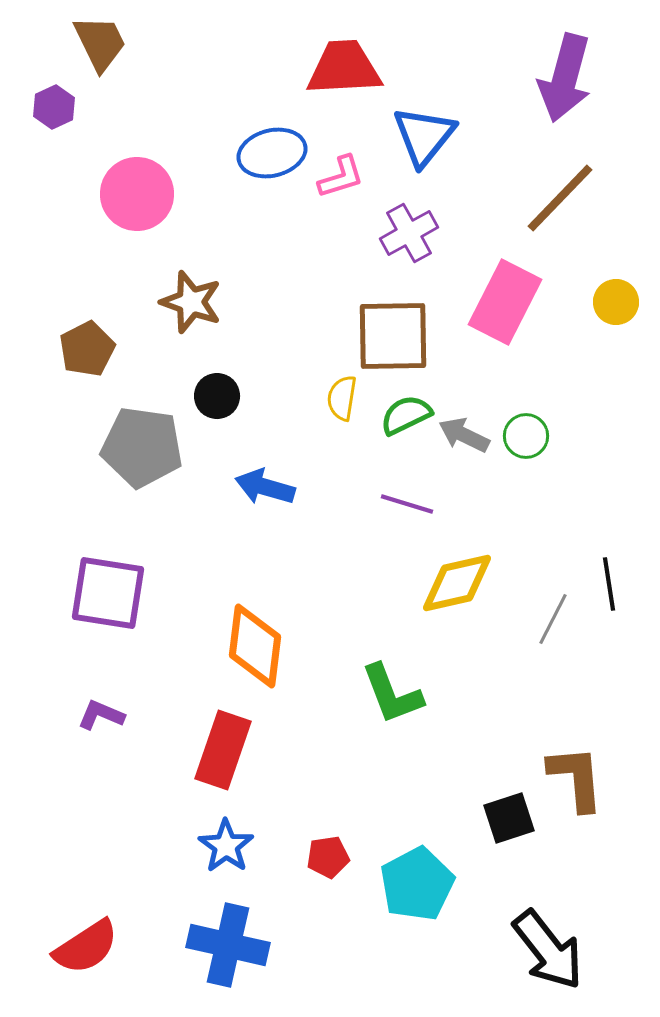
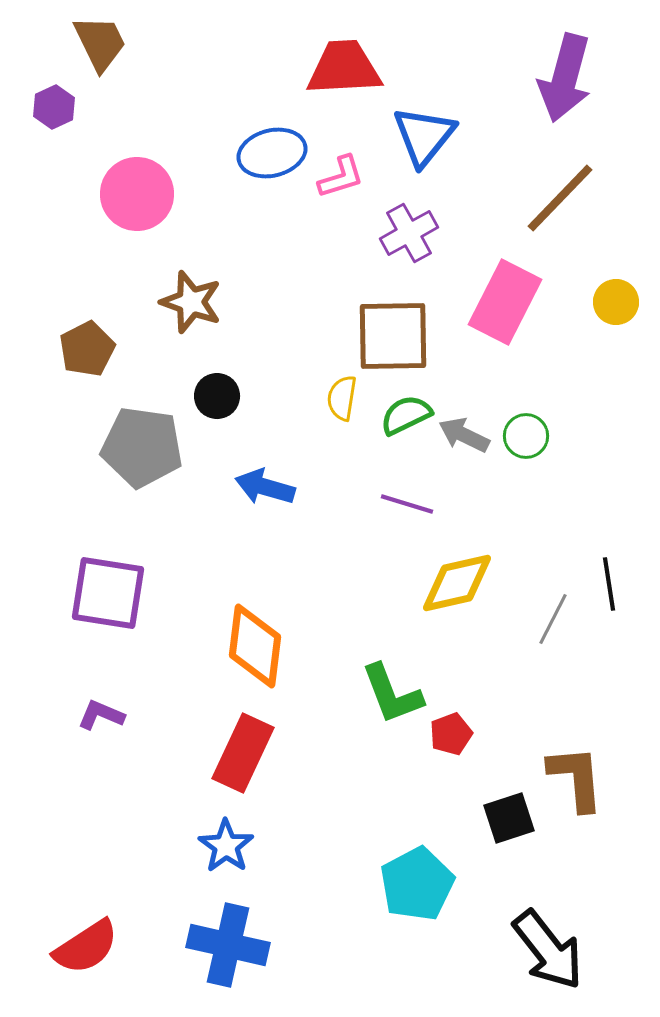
red rectangle: moved 20 px right, 3 px down; rotated 6 degrees clockwise
red pentagon: moved 123 px right, 123 px up; rotated 12 degrees counterclockwise
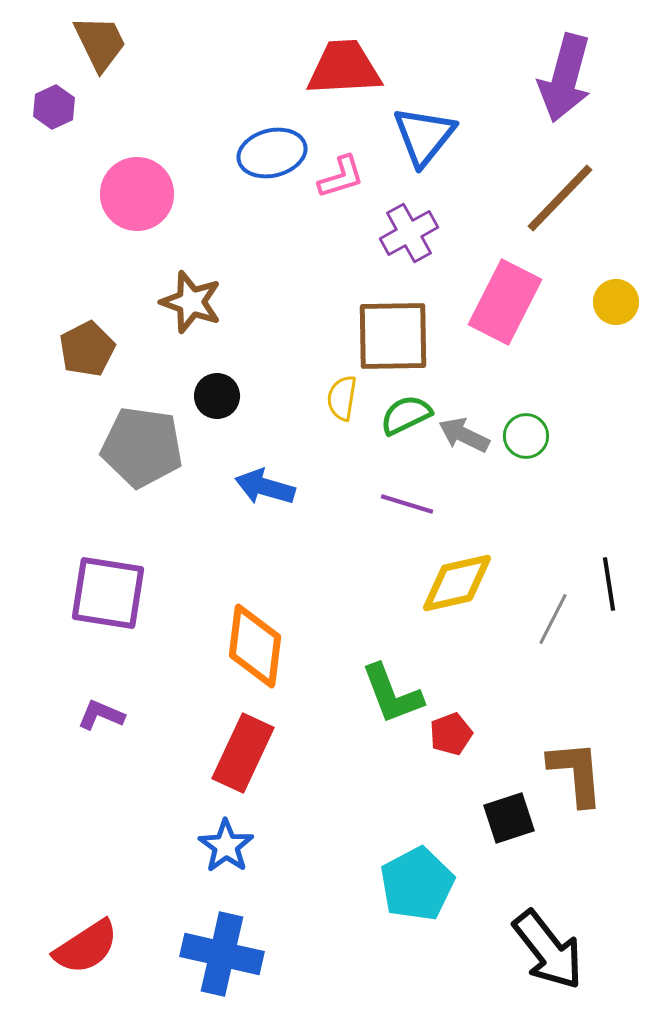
brown L-shape: moved 5 px up
blue cross: moved 6 px left, 9 px down
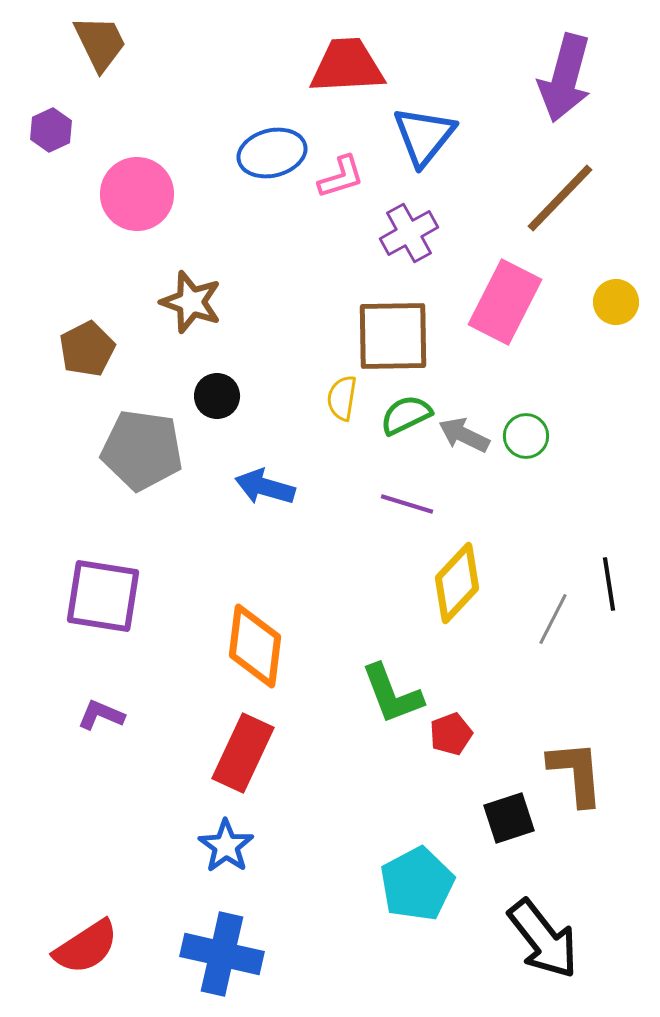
red trapezoid: moved 3 px right, 2 px up
purple hexagon: moved 3 px left, 23 px down
gray pentagon: moved 3 px down
yellow diamond: rotated 34 degrees counterclockwise
purple square: moved 5 px left, 3 px down
black arrow: moved 5 px left, 11 px up
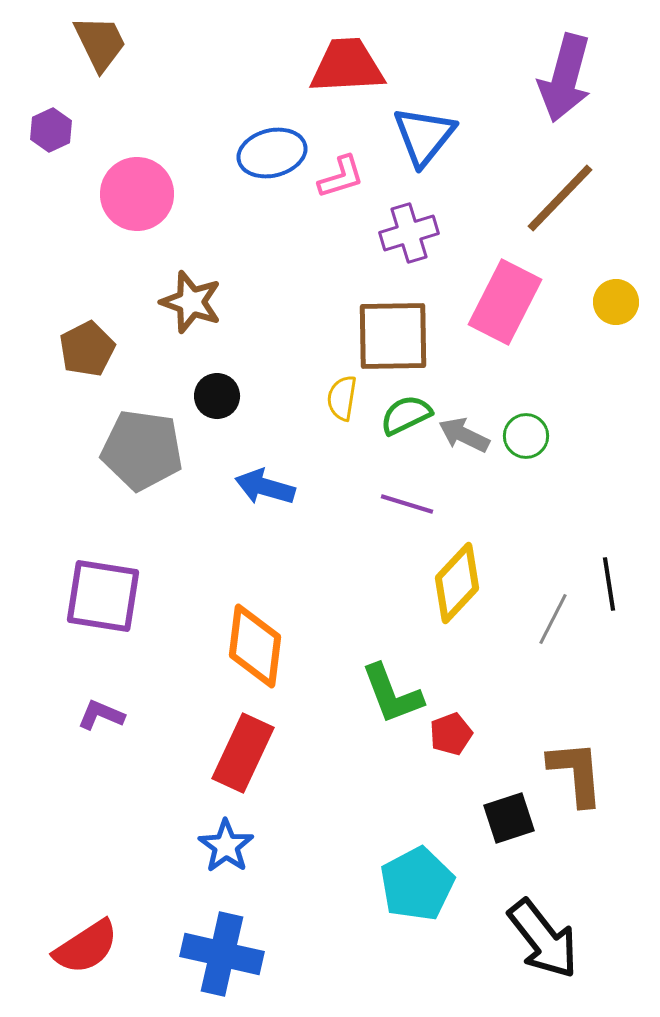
purple cross: rotated 12 degrees clockwise
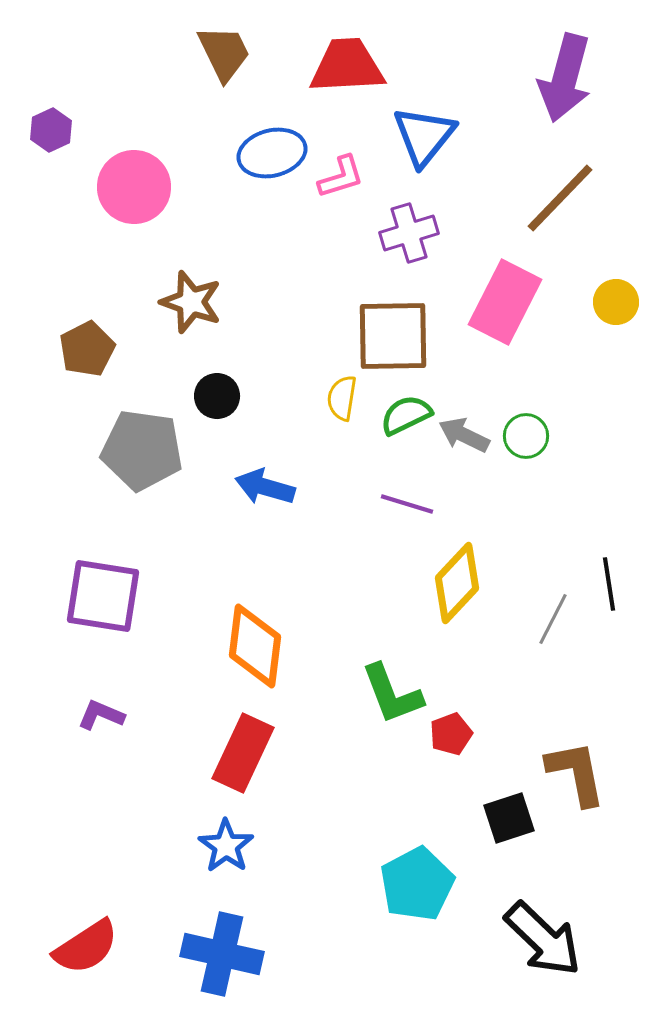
brown trapezoid: moved 124 px right, 10 px down
pink circle: moved 3 px left, 7 px up
brown L-shape: rotated 6 degrees counterclockwise
black arrow: rotated 8 degrees counterclockwise
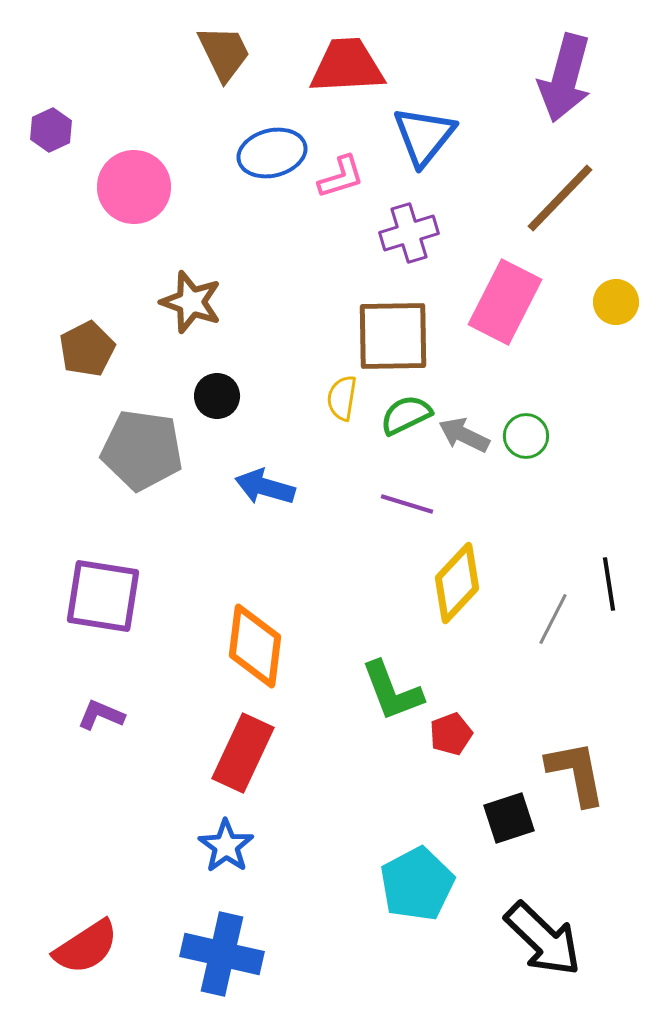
green L-shape: moved 3 px up
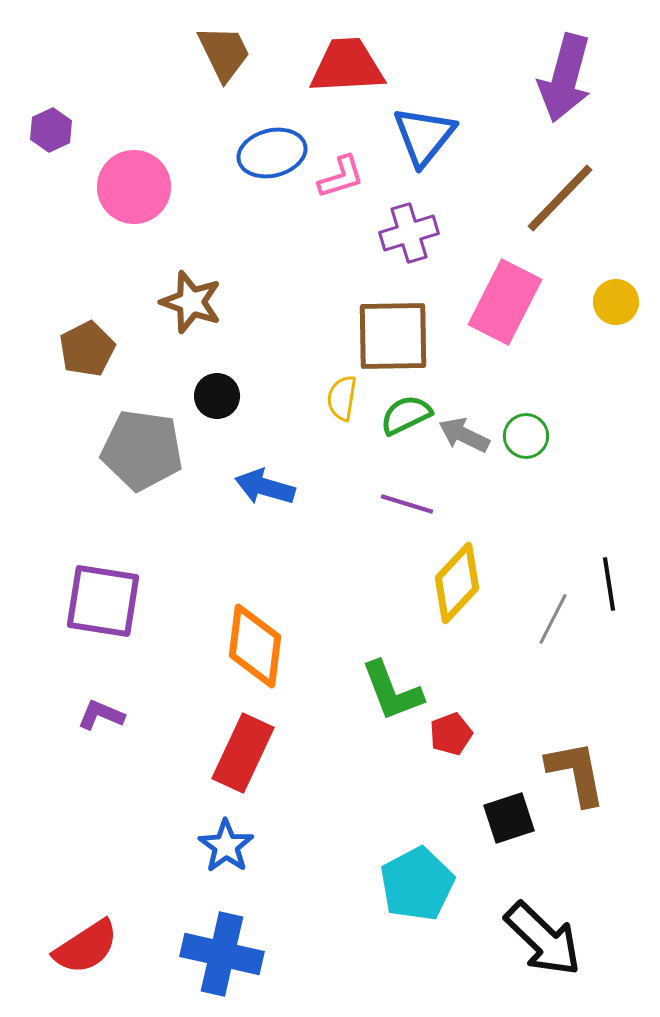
purple square: moved 5 px down
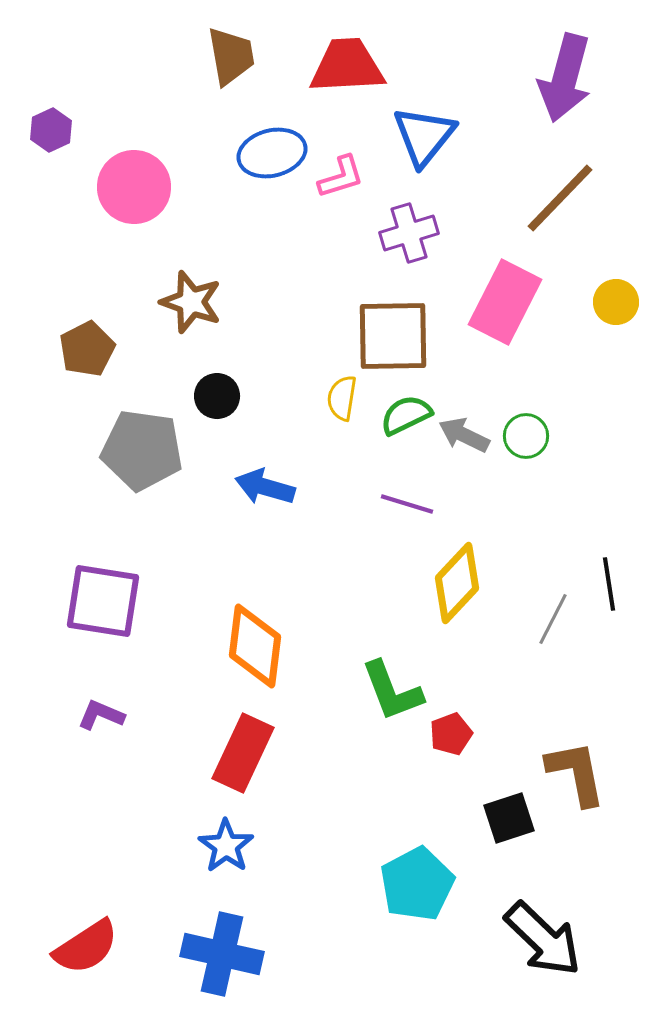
brown trapezoid: moved 7 px right, 3 px down; rotated 16 degrees clockwise
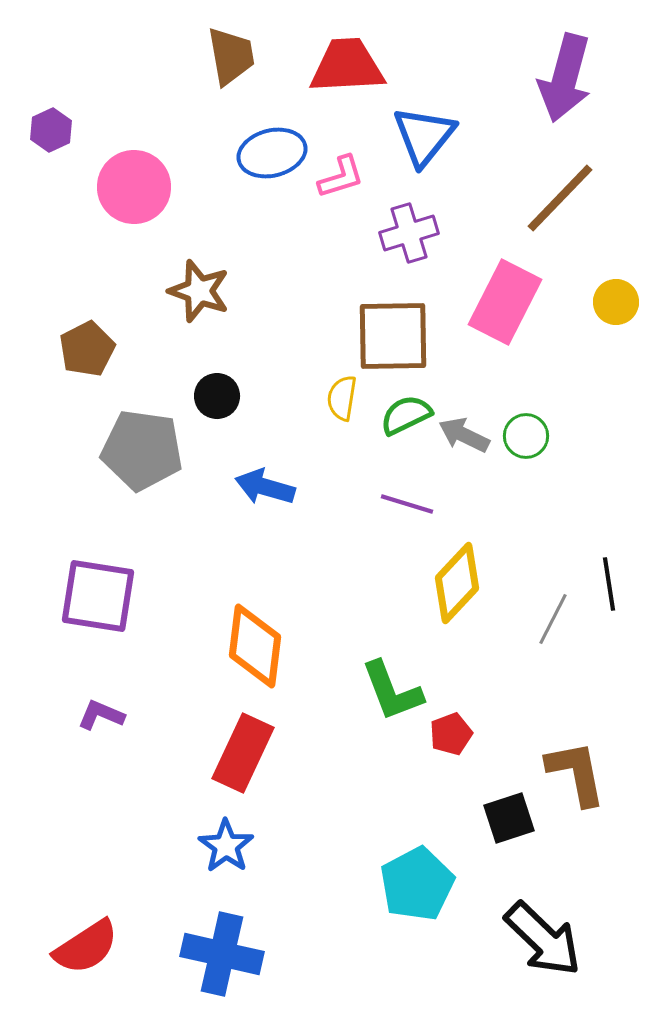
brown star: moved 8 px right, 11 px up
purple square: moved 5 px left, 5 px up
